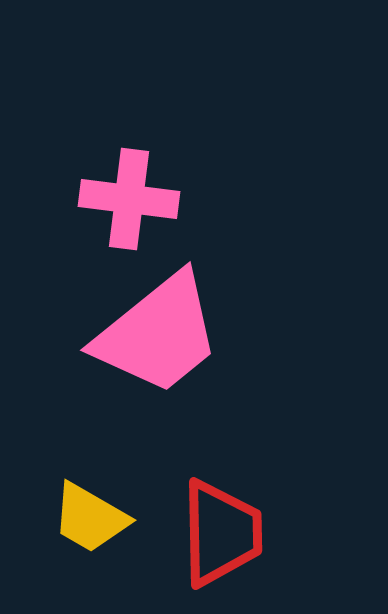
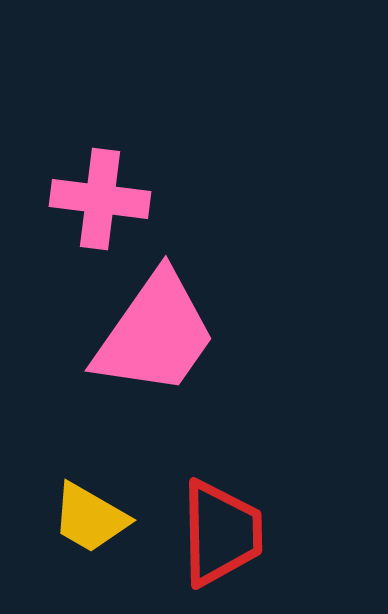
pink cross: moved 29 px left
pink trapezoid: moved 3 px left; rotated 16 degrees counterclockwise
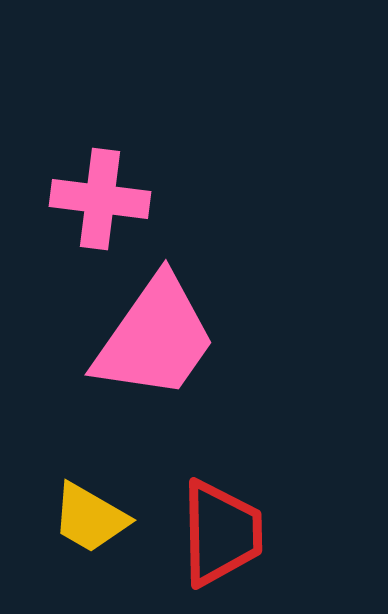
pink trapezoid: moved 4 px down
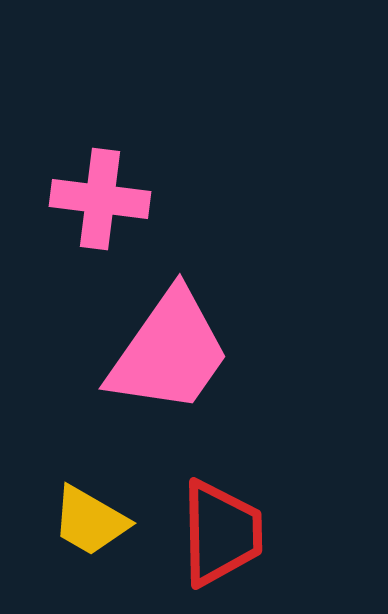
pink trapezoid: moved 14 px right, 14 px down
yellow trapezoid: moved 3 px down
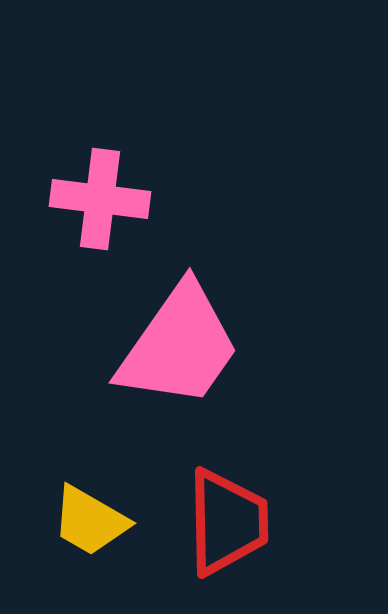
pink trapezoid: moved 10 px right, 6 px up
red trapezoid: moved 6 px right, 11 px up
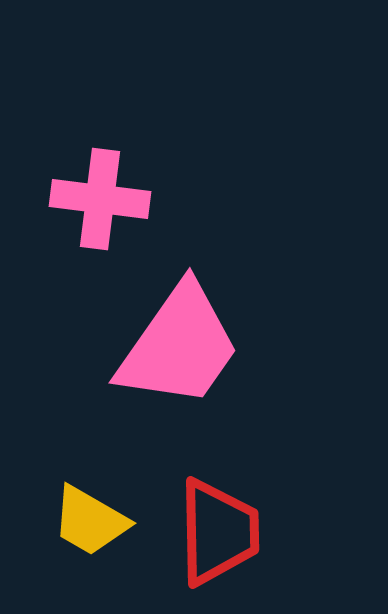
red trapezoid: moved 9 px left, 10 px down
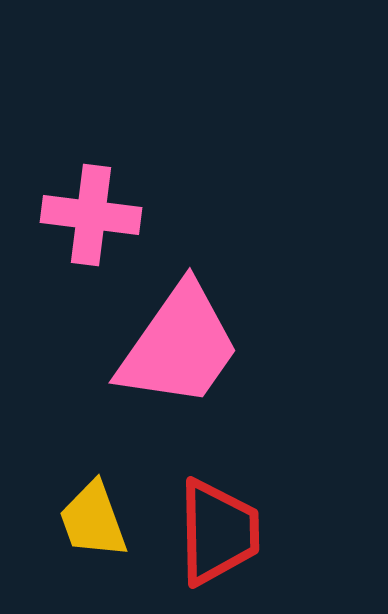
pink cross: moved 9 px left, 16 px down
yellow trapezoid: moved 3 px right, 1 px up; rotated 40 degrees clockwise
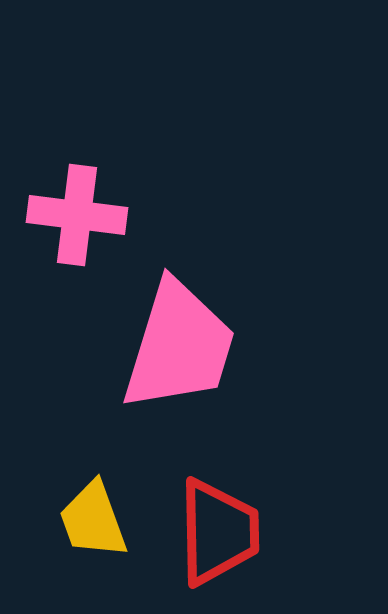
pink cross: moved 14 px left
pink trapezoid: rotated 18 degrees counterclockwise
